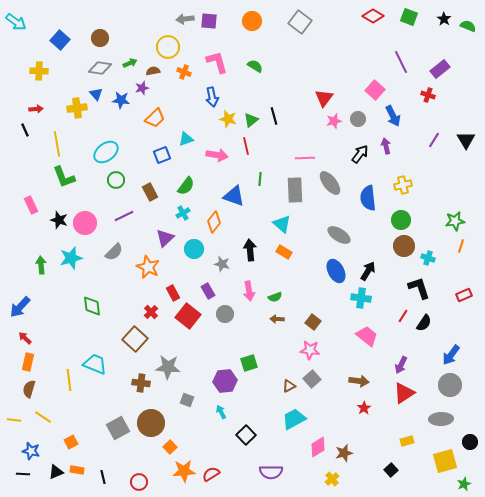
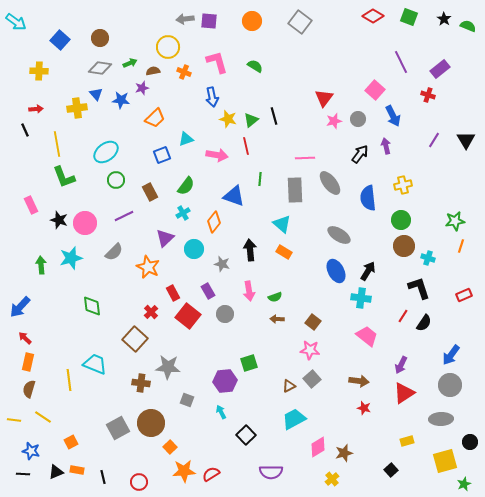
red star at (364, 408): rotated 24 degrees counterclockwise
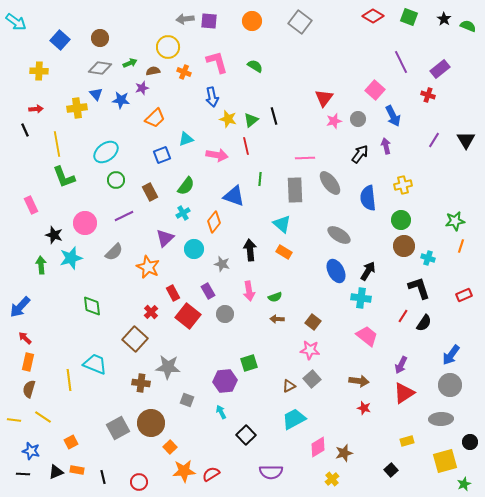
black star at (59, 220): moved 5 px left, 15 px down
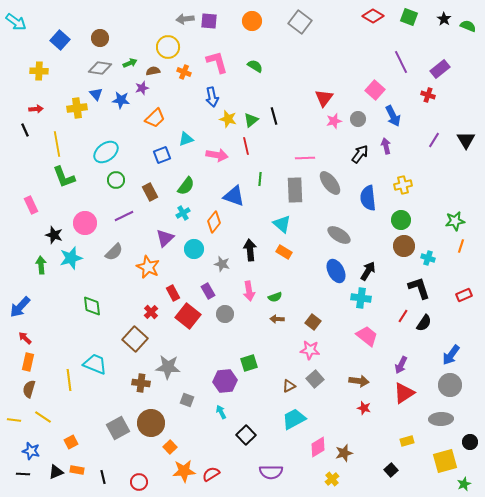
gray square at (312, 379): moved 3 px right
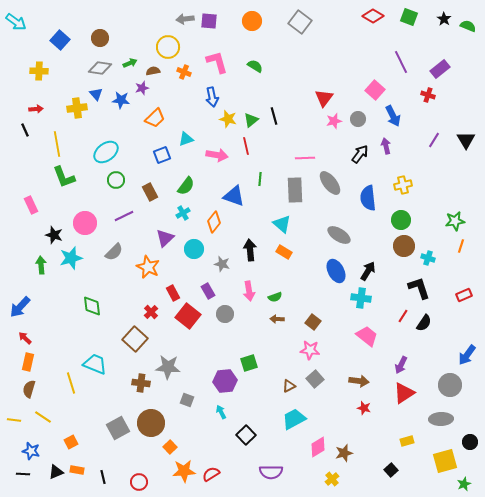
blue arrow at (451, 355): moved 16 px right
yellow line at (69, 380): moved 2 px right, 3 px down; rotated 10 degrees counterclockwise
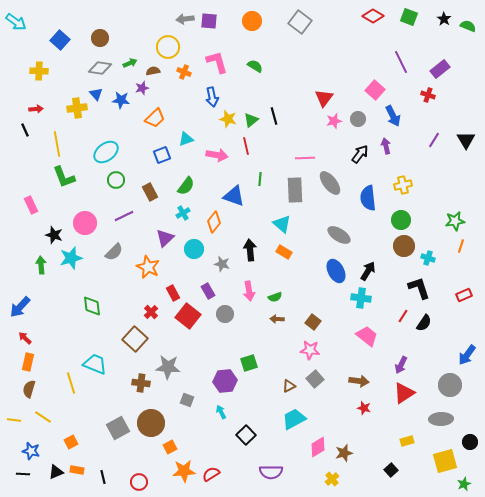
orange square at (170, 447): rotated 16 degrees clockwise
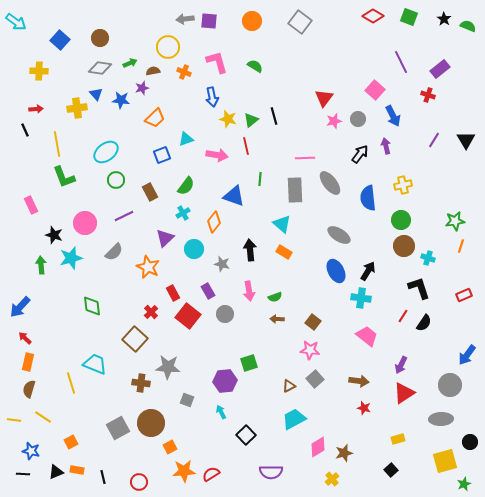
yellow rectangle at (407, 441): moved 9 px left, 2 px up
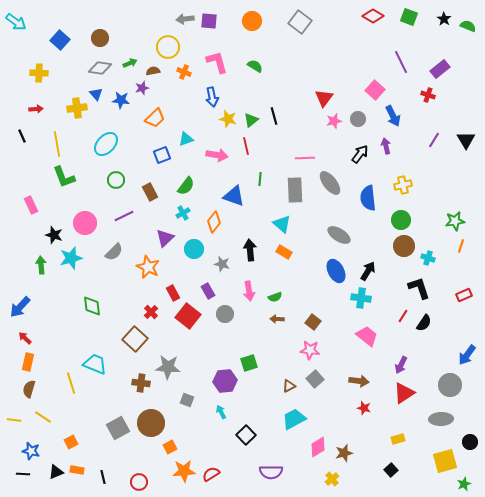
yellow cross at (39, 71): moved 2 px down
black line at (25, 130): moved 3 px left, 6 px down
cyan ellipse at (106, 152): moved 8 px up; rotated 10 degrees counterclockwise
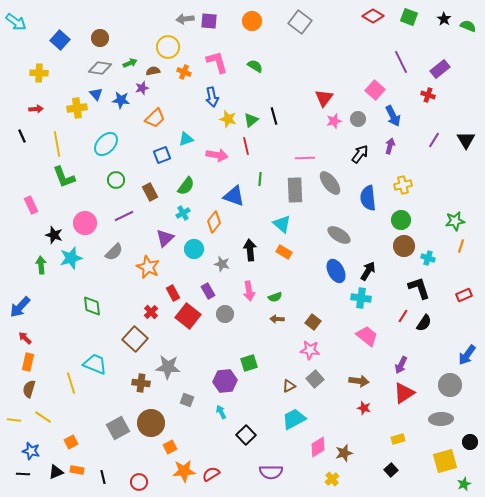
purple arrow at (386, 146): moved 4 px right; rotated 28 degrees clockwise
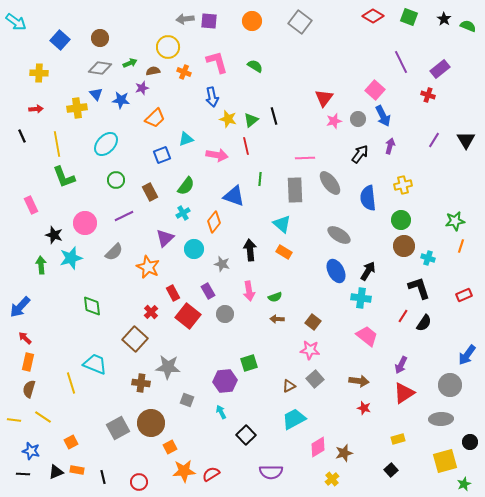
blue arrow at (393, 116): moved 10 px left
